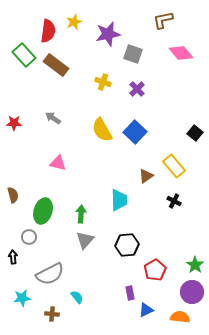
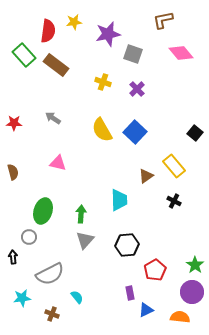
yellow star: rotated 14 degrees clockwise
brown semicircle: moved 23 px up
brown cross: rotated 16 degrees clockwise
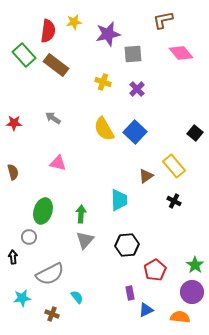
gray square: rotated 24 degrees counterclockwise
yellow semicircle: moved 2 px right, 1 px up
